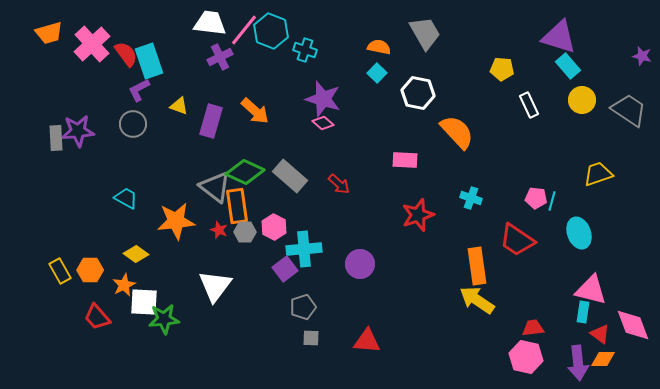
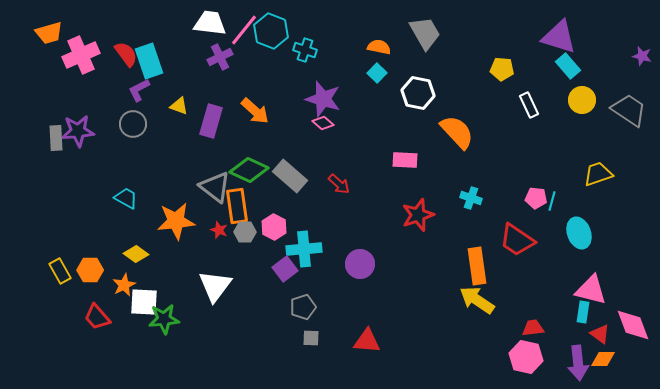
pink cross at (92, 44): moved 11 px left, 11 px down; rotated 18 degrees clockwise
green diamond at (245, 172): moved 4 px right, 2 px up
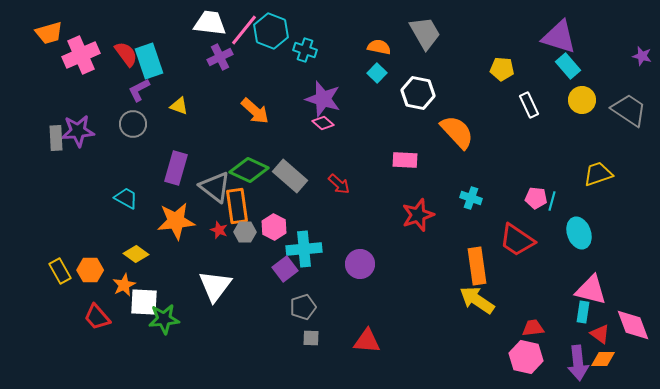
purple rectangle at (211, 121): moved 35 px left, 47 px down
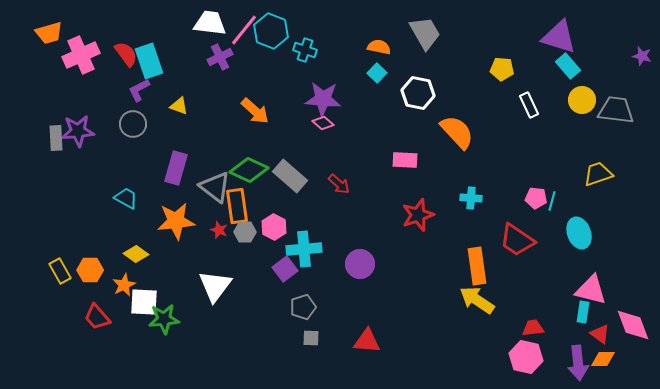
purple star at (323, 99): rotated 12 degrees counterclockwise
gray trapezoid at (629, 110): moved 13 px left; rotated 27 degrees counterclockwise
cyan cross at (471, 198): rotated 15 degrees counterclockwise
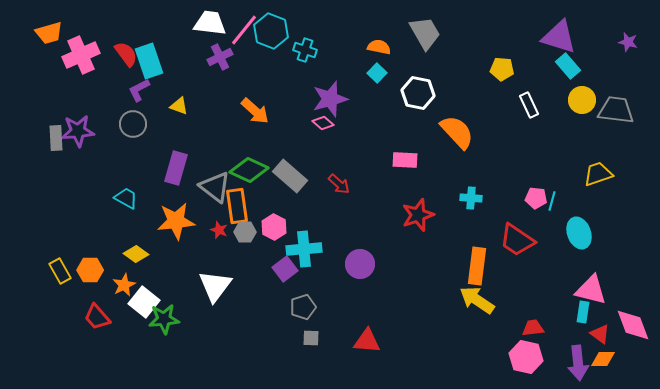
purple star at (642, 56): moved 14 px left, 14 px up
purple star at (323, 99): moved 7 px right; rotated 21 degrees counterclockwise
orange rectangle at (477, 266): rotated 15 degrees clockwise
white square at (144, 302): rotated 36 degrees clockwise
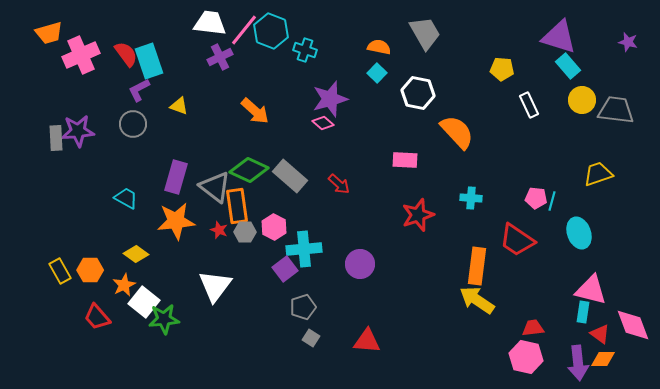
purple rectangle at (176, 168): moved 9 px down
gray square at (311, 338): rotated 30 degrees clockwise
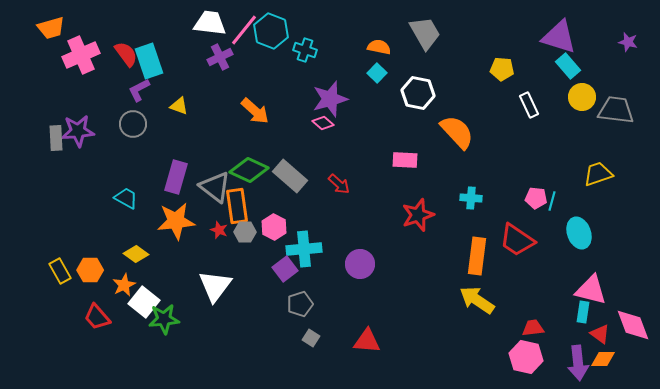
orange trapezoid at (49, 33): moved 2 px right, 5 px up
yellow circle at (582, 100): moved 3 px up
orange rectangle at (477, 266): moved 10 px up
gray pentagon at (303, 307): moved 3 px left, 3 px up
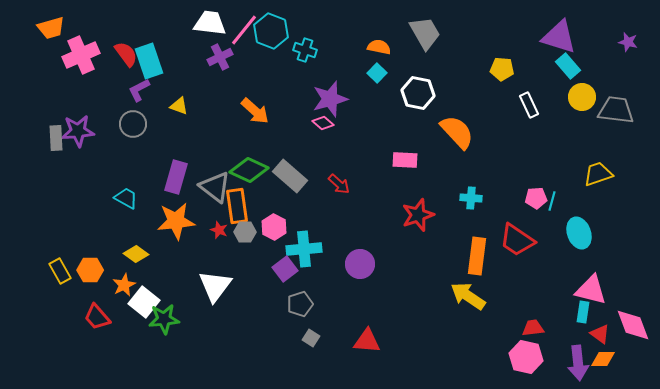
pink pentagon at (536, 198): rotated 10 degrees counterclockwise
yellow arrow at (477, 300): moved 9 px left, 4 px up
